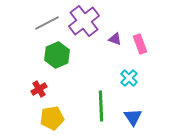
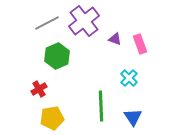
green hexagon: moved 1 px down
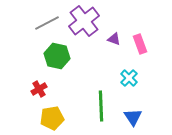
purple triangle: moved 1 px left
green hexagon: rotated 25 degrees counterclockwise
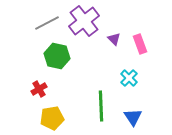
purple triangle: rotated 24 degrees clockwise
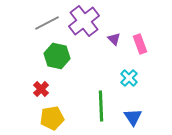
red cross: moved 2 px right; rotated 14 degrees counterclockwise
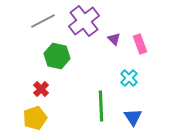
gray line: moved 4 px left, 2 px up
yellow pentagon: moved 17 px left; rotated 10 degrees counterclockwise
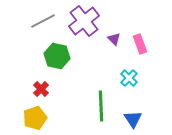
blue triangle: moved 2 px down
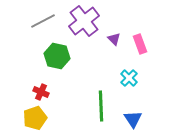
red cross: moved 3 px down; rotated 21 degrees counterclockwise
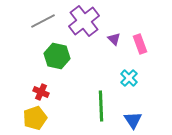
blue triangle: moved 1 px down
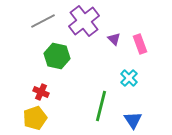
green line: rotated 16 degrees clockwise
